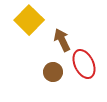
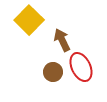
red ellipse: moved 3 px left, 3 px down
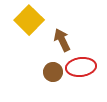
red ellipse: rotated 72 degrees counterclockwise
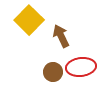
brown arrow: moved 1 px left, 4 px up
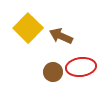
yellow square: moved 1 px left, 8 px down
brown arrow: rotated 40 degrees counterclockwise
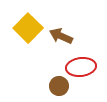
brown circle: moved 6 px right, 14 px down
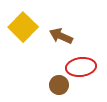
yellow square: moved 5 px left, 1 px up
brown circle: moved 1 px up
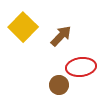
brown arrow: rotated 110 degrees clockwise
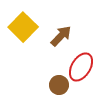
red ellipse: rotated 52 degrees counterclockwise
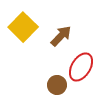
brown circle: moved 2 px left
